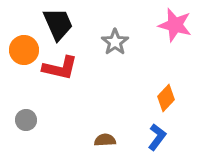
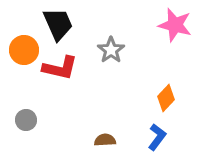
gray star: moved 4 px left, 8 px down
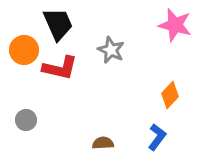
gray star: rotated 12 degrees counterclockwise
orange diamond: moved 4 px right, 3 px up
brown semicircle: moved 2 px left, 3 px down
